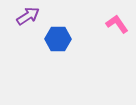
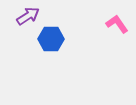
blue hexagon: moved 7 px left
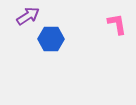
pink L-shape: rotated 25 degrees clockwise
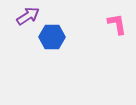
blue hexagon: moved 1 px right, 2 px up
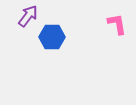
purple arrow: rotated 20 degrees counterclockwise
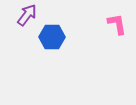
purple arrow: moved 1 px left, 1 px up
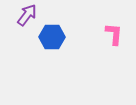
pink L-shape: moved 3 px left, 10 px down; rotated 15 degrees clockwise
